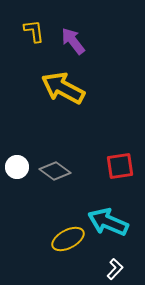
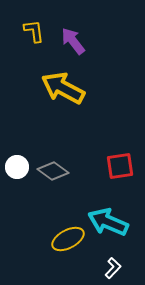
gray diamond: moved 2 px left
white L-shape: moved 2 px left, 1 px up
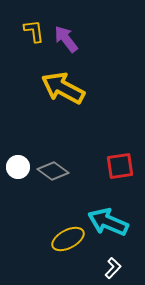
purple arrow: moved 7 px left, 2 px up
white circle: moved 1 px right
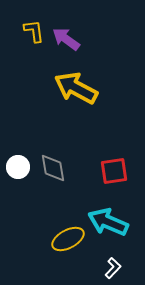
purple arrow: rotated 16 degrees counterclockwise
yellow arrow: moved 13 px right
red square: moved 6 px left, 5 px down
gray diamond: moved 3 px up; rotated 44 degrees clockwise
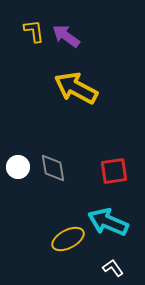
purple arrow: moved 3 px up
white L-shape: rotated 80 degrees counterclockwise
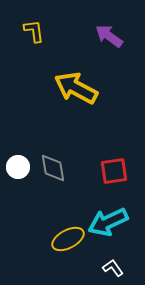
purple arrow: moved 43 px right
cyan arrow: rotated 48 degrees counterclockwise
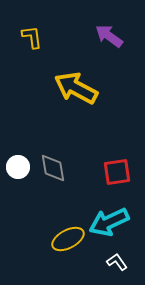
yellow L-shape: moved 2 px left, 6 px down
red square: moved 3 px right, 1 px down
cyan arrow: moved 1 px right
white L-shape: moved 4 px right, 6 px up
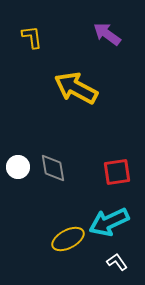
purple arrow: moved 2 px left, 2 px up
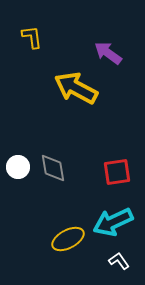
purple arrow: moved 1 px right, 19 px down
cyan arrow: moved 4 px right
white L-shape: moved 2 px right, 1 px up
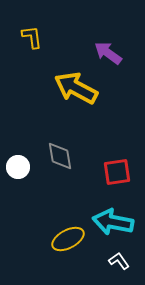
gray diamond: moved 7 px right, 12 px up
cyan arrow: rotated 36 degrees clockwise
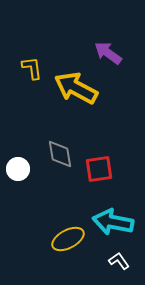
yellow L-shape: moved 31 px down
gray diamond: moved 2 px up
white circle: moved 2 px down
red square: moved 18 px left, 3 px up
